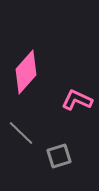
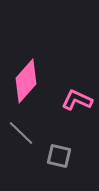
pink diamond: moved 9 px down
gray square: rotated 30 degrees clockwise
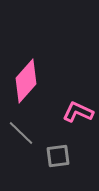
pink L-shape: moved 1 px right, 12 px down
gray square: moved 1 px left; rotated 20 degrees counterclockwise
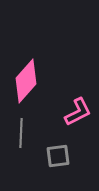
pink L-shape: rotated 128 degrees clockwise
gray line: rotated 48 degrees clockwise
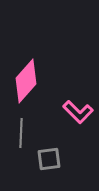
pink L-shape: rotated 72 degrees clockwise
gray square: moved 9 px left, 3 px down
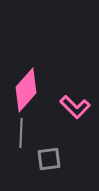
pink diamond: moved 9 px down
pink L-shape: moved 3 px left, 5 px up
